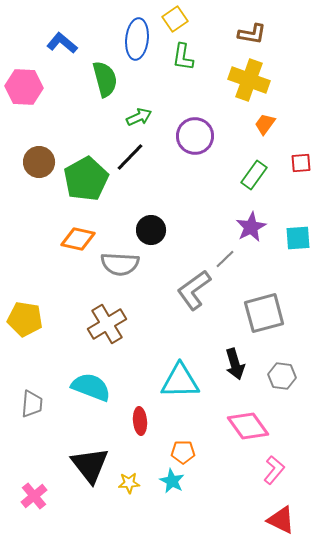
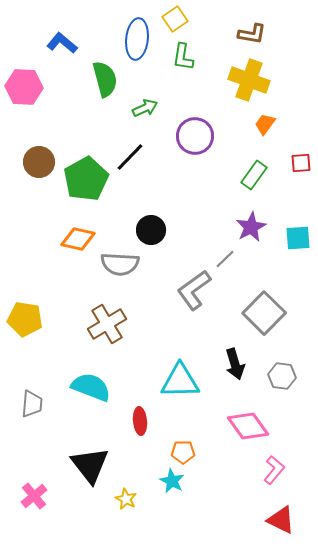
green arrow: moved 6 px right, 9 px up
gray square: rotated 30 degrees counterclockwise
yellow star: moved 3 px left, 16 px down; rotated 30 degrees clockwise
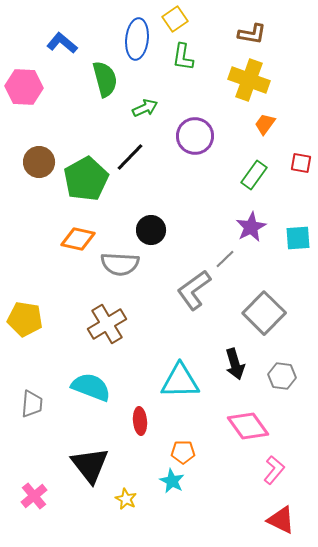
red square: rotated 15 degrees clockwise
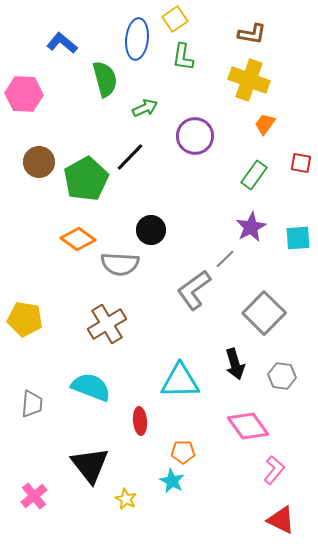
pink hexagon: moved 7 px down
orange diamond: rotated 24 degrees clockwise
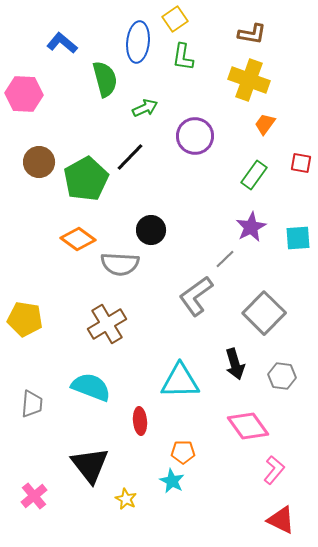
blue ellipse: moved 1 px right, 3 px down
gray L-shape: moved 2 px right, 6 px down
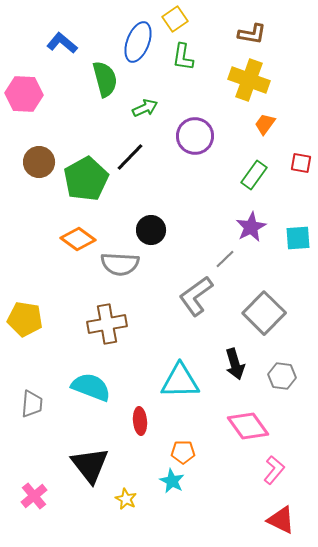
blue ellipse: rotated 15 degrees clockwise
brown cross: rotated 21 degrees clockwise
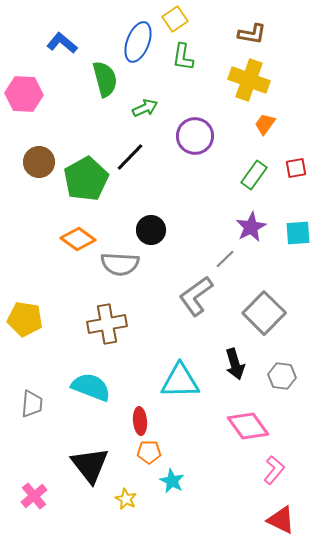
red square: moved 5 px left, 5 px down; rotated 20 degrees counterclockwise
cyan square: moved 5 px up
orange pentagon: moved 34 px left
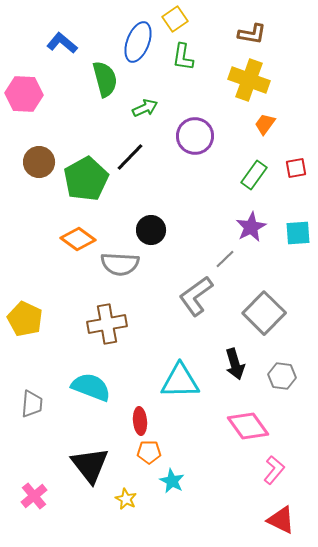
yellow pentagon: rotated 16 degrees clockwise
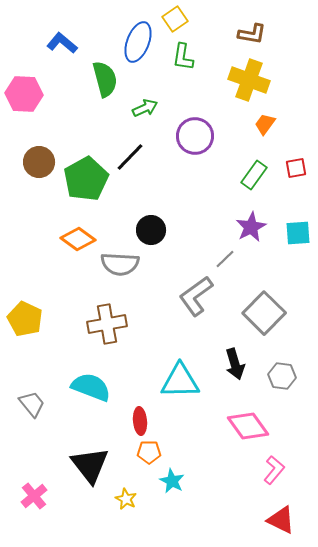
gray trapezoid: rotated 44 degrees counterclockwise
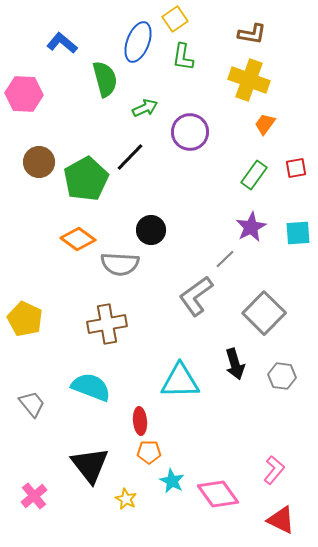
purple circle: moved 5 px left, 4 px up
pink diamond: moved 30 px left, 68 px down
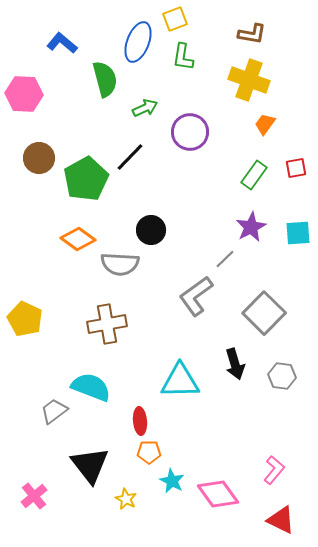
yellow square: rotated 15 degrees clockwise
brown circle: moved 4 px up
gray trapezoid: moved 22 px right, 7 px down; rotated 88 degrees counterclockwise
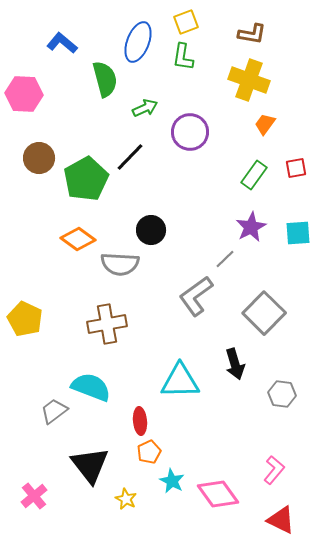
yellow square: moved 11 px right, 3 px down
gray hexagon: moved 18 px down
orange pentagon: rotated 25 degrees counterclockwise
